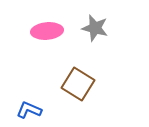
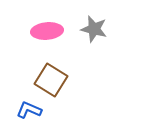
gray star: moved 1 px left, 1 px down
brown square: moved 27 px left, 4 px up
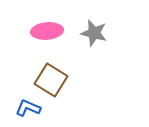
gray star: moved 4 px down
blue L-shape: moved 1 px left, 2 px up
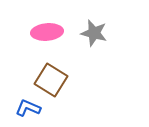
pink ellipse: moved 1 px down
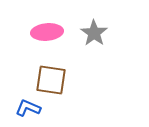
gray star: rotated 20 degrees clockwise
brown square: rotated 24 degrees counterclockwise
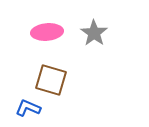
brown square: rotated 8 degrees clockwise
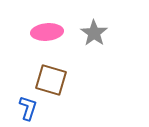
blue L-shape: rotated 85 degrees clockwise
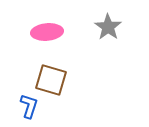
gray star: moved 14 px right, 6 px up
blue L-shape: moved 1 px right, 2 px up
